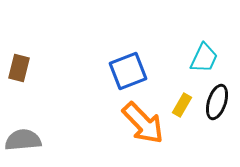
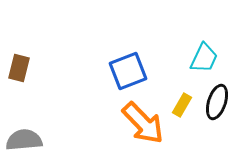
gray semicircle: moved 1 px right
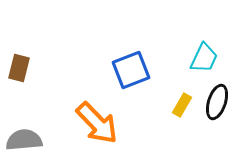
blue square: moved 3 px right, 1 px up
orange arrow: moved 46 px left
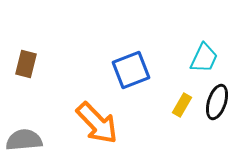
brown rectangle: moved 7 px right, 4 px up
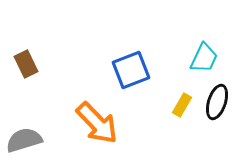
brown rectangle: rotated 40 degrees counterclockwise
gray semicircle: rotated 12 degrees counterclockwise
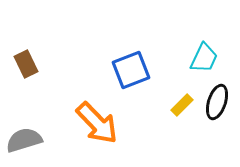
yellow rectangle: rotated 15 degrees clockwise
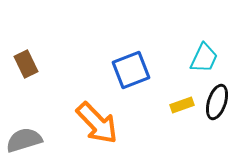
yellow rectangle: rotated 25 degrees clockwise
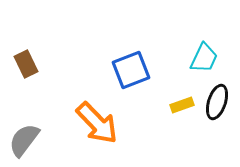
gray semicircle: rotated 36 degrees counterclockwise
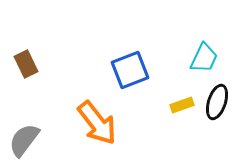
blue square: moved 1 px left
orange arrow: rotated 6 degrees clockwise
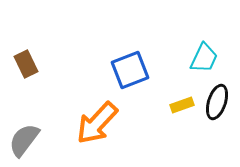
orange arrow: rotated 81 degrees clockwise
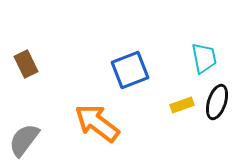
cyan trapezoid: rotated 36 degrees counterclockwise
orange arrow: rotated 84 degrees clockwise
